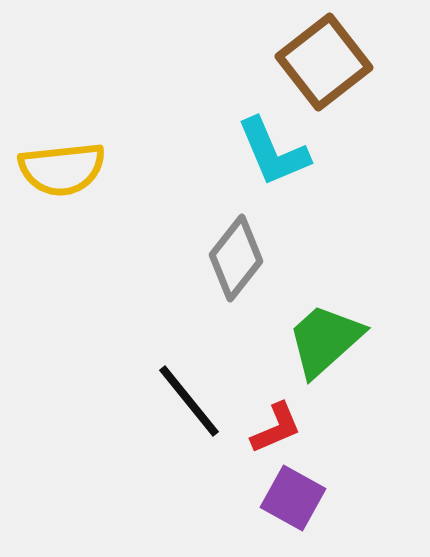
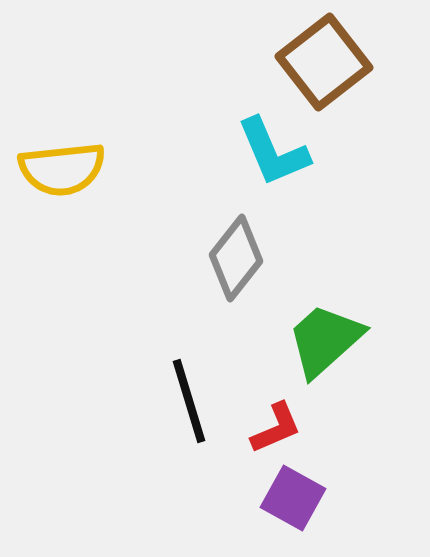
black line: rotated 22 degrees clockwise
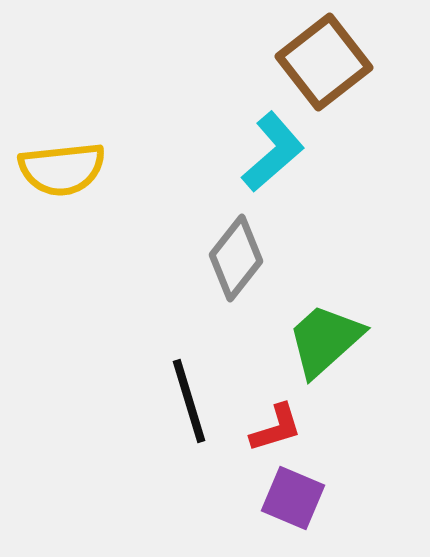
cyan L-shape: rotated 108 degrees counterclockwise
red L-shape: rotated 6 degrees clockwise
purple square: rotated 6 degrees counterclockwise
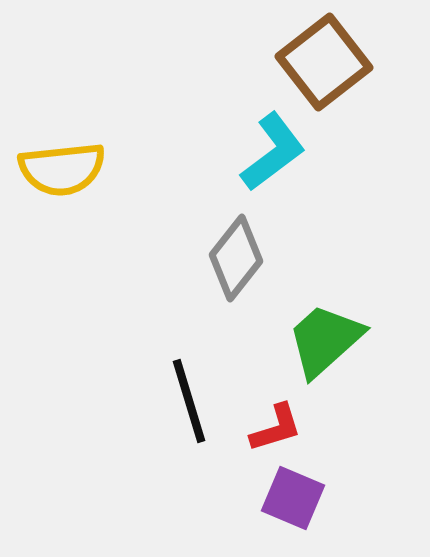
cyan L-shape: rotated 4 degrees clockwise
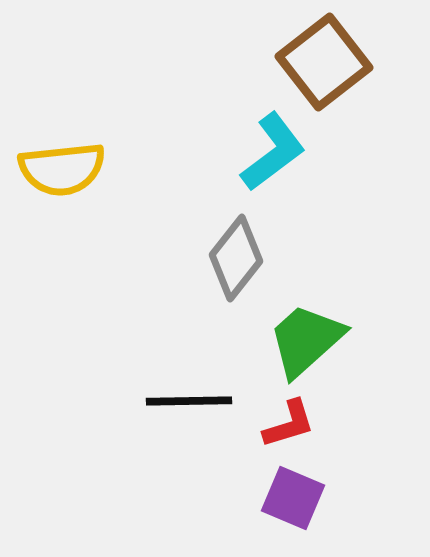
green trapezoid: moved 19 px left
black line: rotated 74 degrees counterclockwise
red L-shape: moved 13 px right, 4 px up
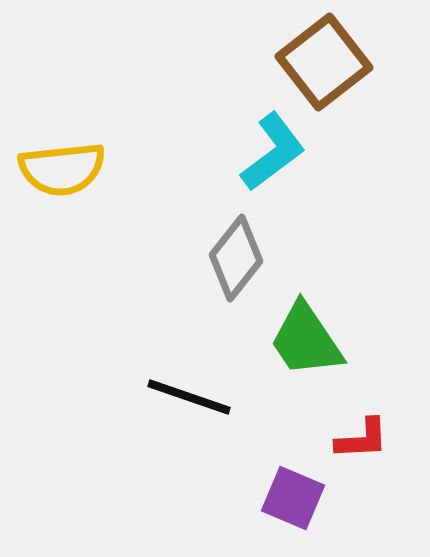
green trapezoid: rotated 82 degrees counterclockwise
black line: moved 4 px up; rotated 20 degrees clockwise
red L-shape: moved 73 px right, 15 px down; rotated 14 degrees clockwise
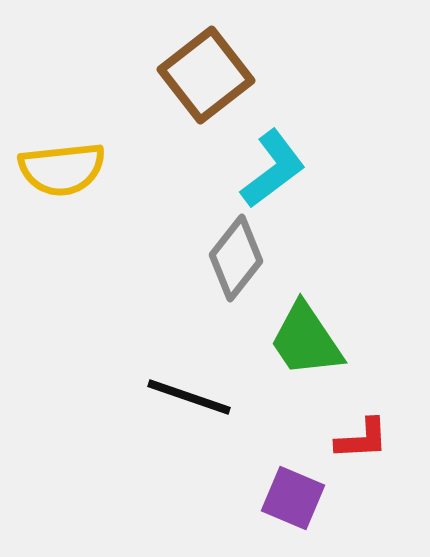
brown square: moved 118 px left, 13 px down
cyan L-shape: moved 17 px down
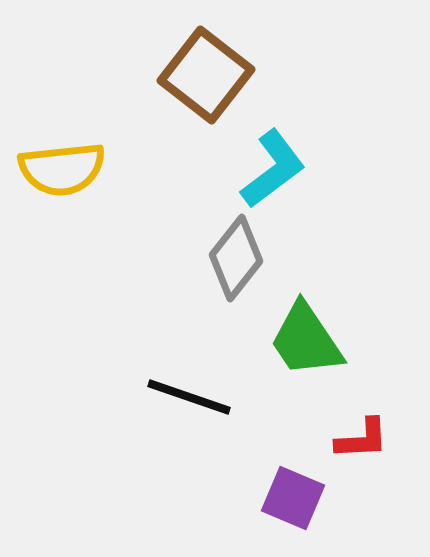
brown square: rotated 14 degrees counterclockwise
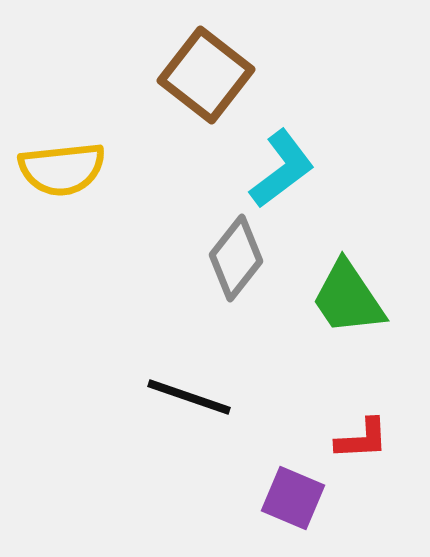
cyan L-shape: moved 9 px right
green trapezoid: moved 42 px right, 42 px up
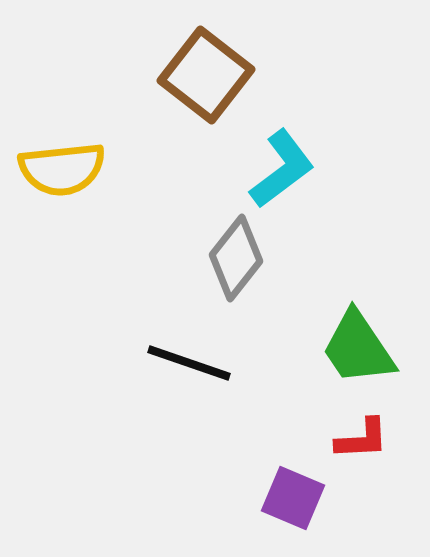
green trapezoid: moved 10 px right, 50 px down
black line: moved 34 px up
